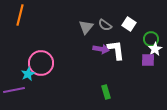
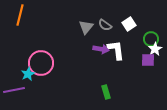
white square: rotated 24 degrees clockwise
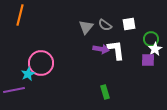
white square: rotated 24 degrees clockwise
green rectangle: moved 1 px left
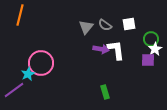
purple line: rotated 25 degrees counterclockwise
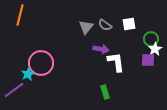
white L-shape: moved 12 px down
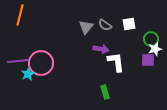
white star: rotated 16 degrees clockwise
purple line: moved 4 px right, 29 px up; rotated 30 degrees clockwise
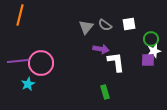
white star: moved 1 px left, 2 px down
cyan star: moved 10 px down
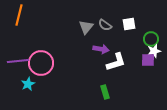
orange line: moved 1 px left
white L-shape: rotated 80 degrees clockwise
